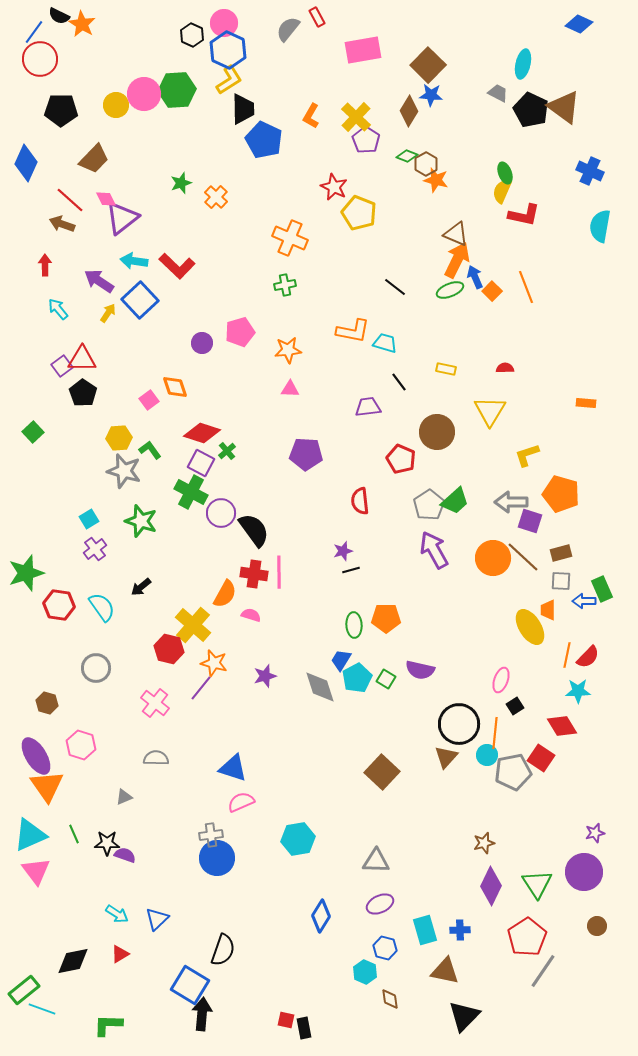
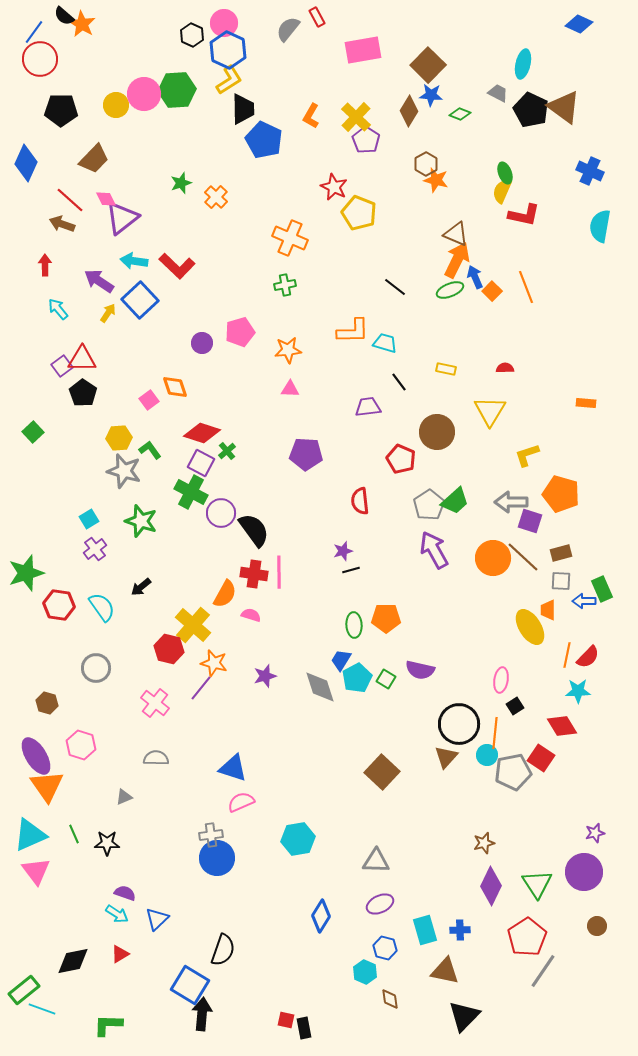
black semicircle at (59, 16): moved 5 px right; rotated 15 degrees clockwise
green diamond at (407, 156): moved 53 px right, 42 px up
orange L-shape at (353, 331): rotated 12 degrees counterclockwise
pink ellipse at (501, 680): rotated 10 degrees counterclockwise
purple semicircle at (125, 855): moved 38 px down
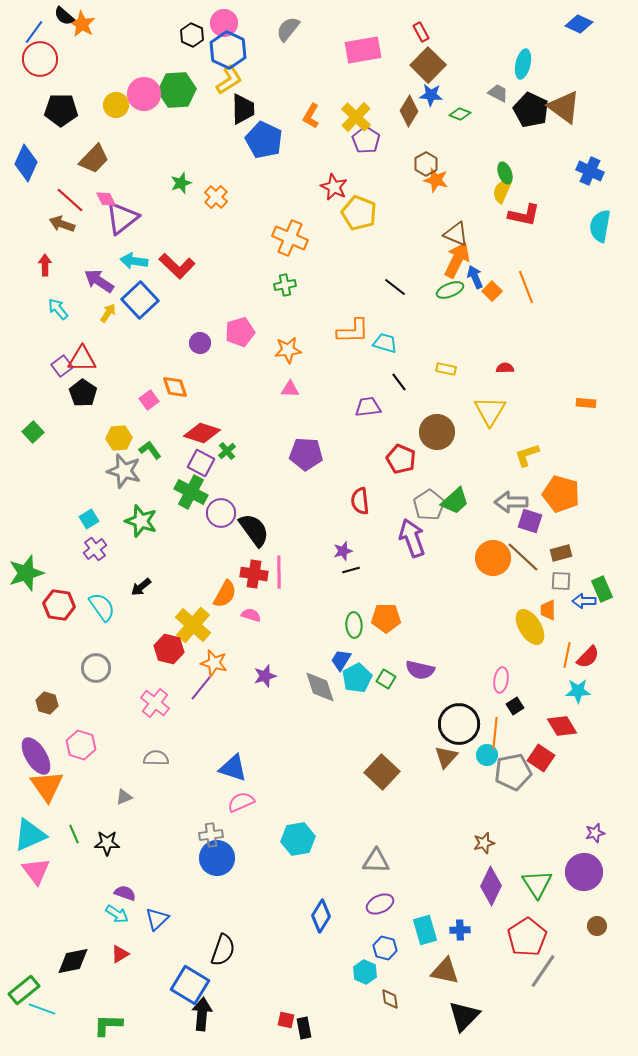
red rectangle at (317, 17): moved 104 px right, 15 px down
purple circle at (202, 343): moved 2 px left
purple arrow at (434, 550): moved 22 px left, 12 px up; rotated 9 degrees clockwise
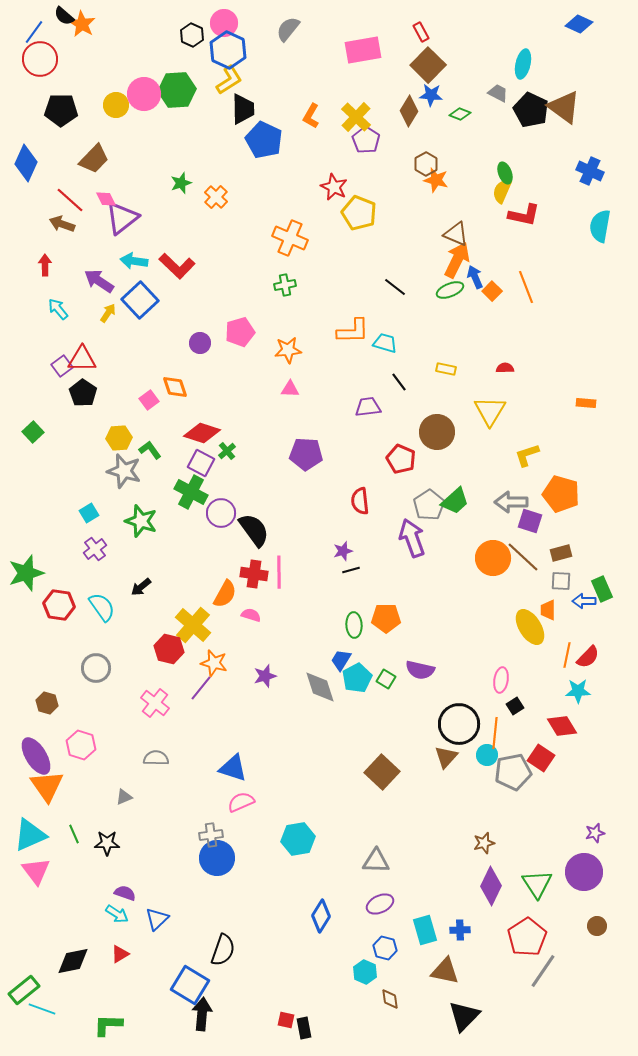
cyan square at (89, 519): moved 6 px up
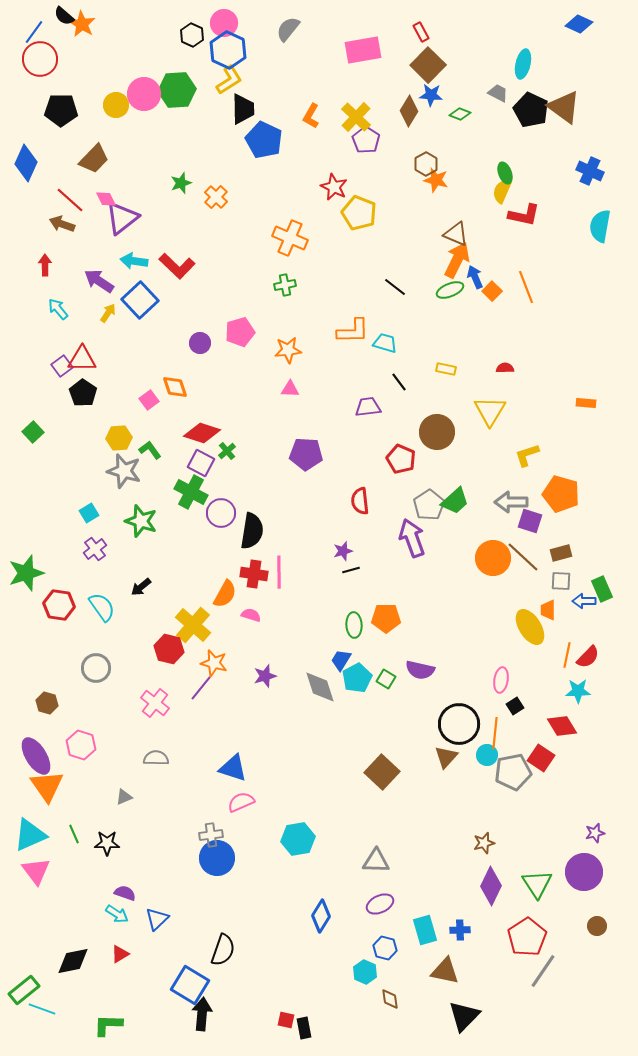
black semicircle at (254, 530): moved 2 px left, 1 px down; rotated 45 degrees clockwise
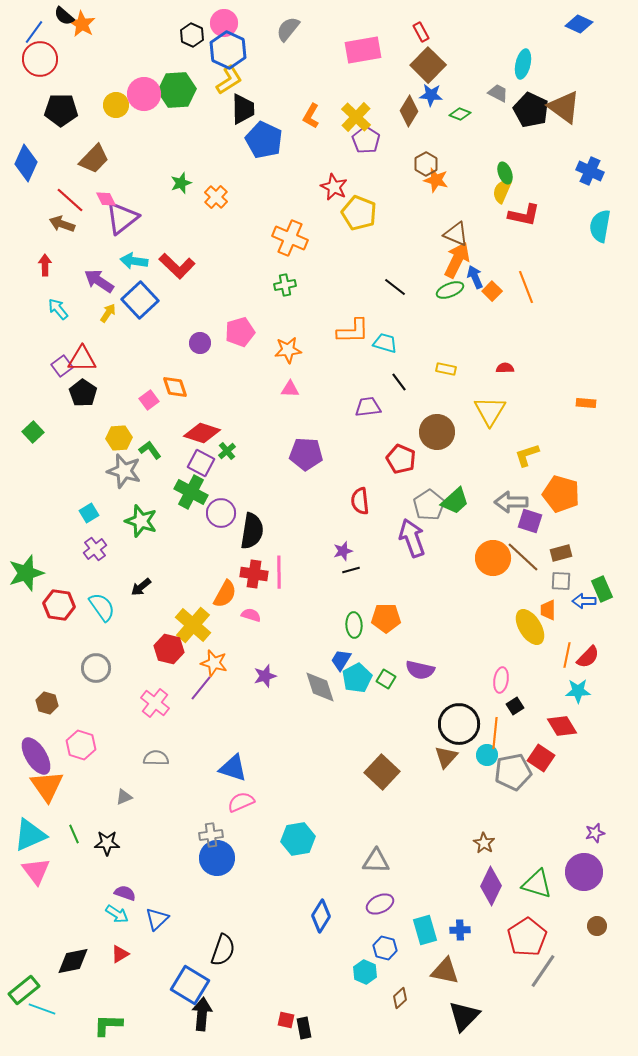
brown star at (484, 843): rotated 25 degrees counterclockwise
green triangle at (537, 884): rotated 40 degrees counterclockwise
brown diamond at (390, 999): moved 10 px right, 1 px up; rotated 55 degrees clockwise
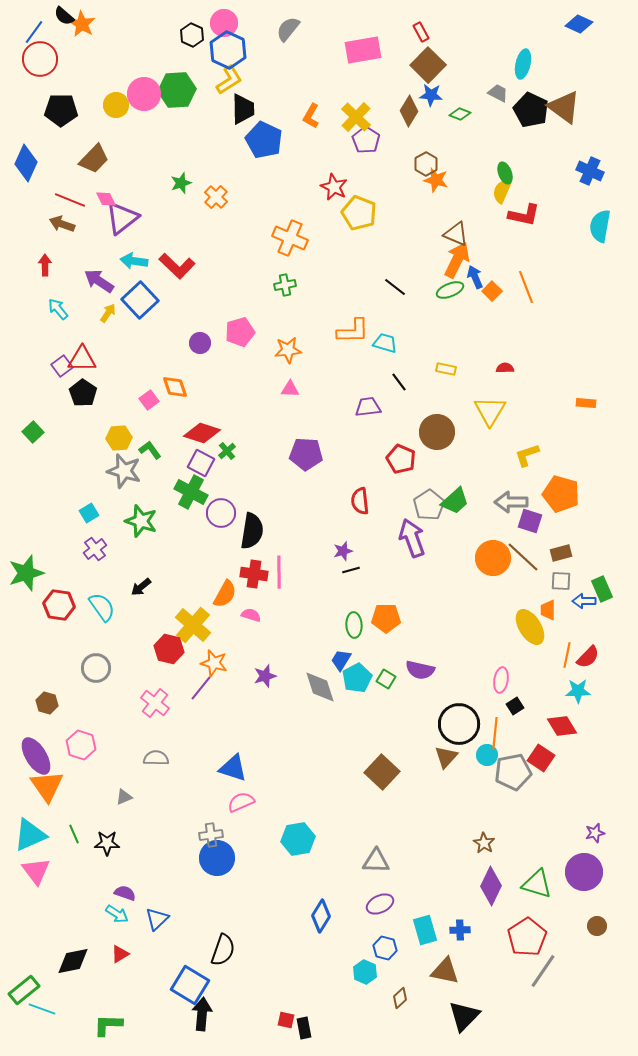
red line at (70, 200): rotated 20 degrees counterclockwise
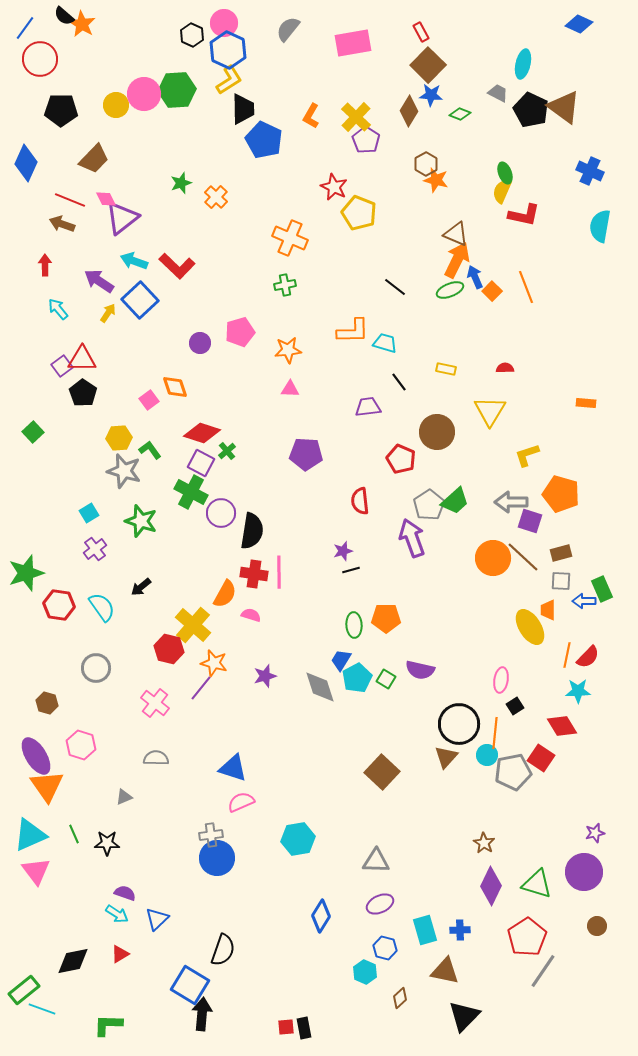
blue line at (34, 32): moved 9 px left, 4 px up
pink rectangle at (363, 50): moved 10 px left, 7 px up
cyan arrow at (134, 261): rotated 12 degrees clockwise
red square at (286, 1020): moved 7 px down; rotated 18 degrees counterclockwise
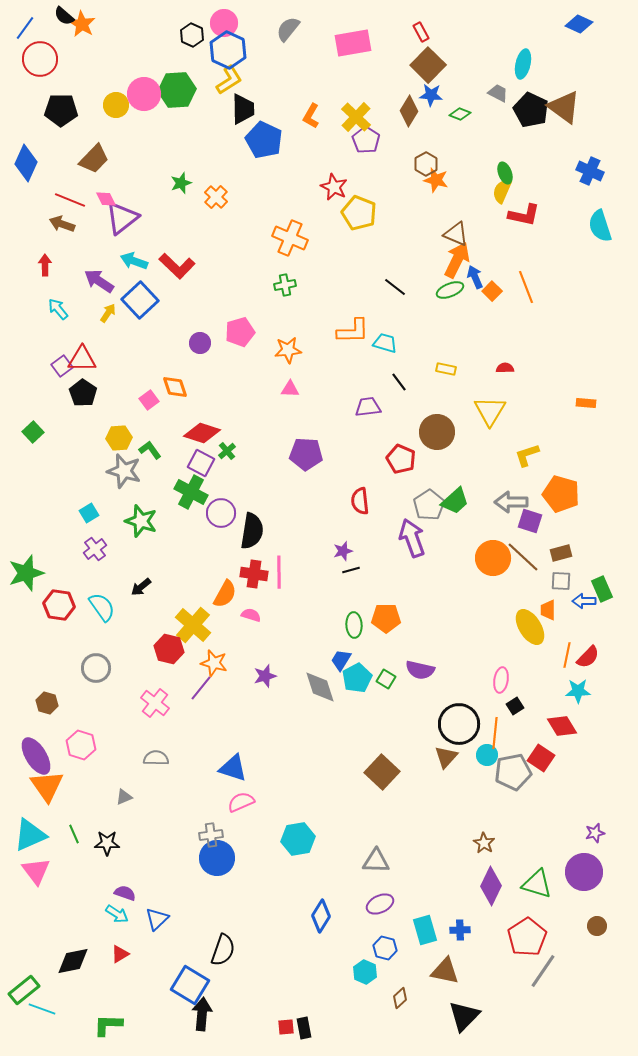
cyan semicircle at (600, 226): rotated 28 degrees counterclockwise
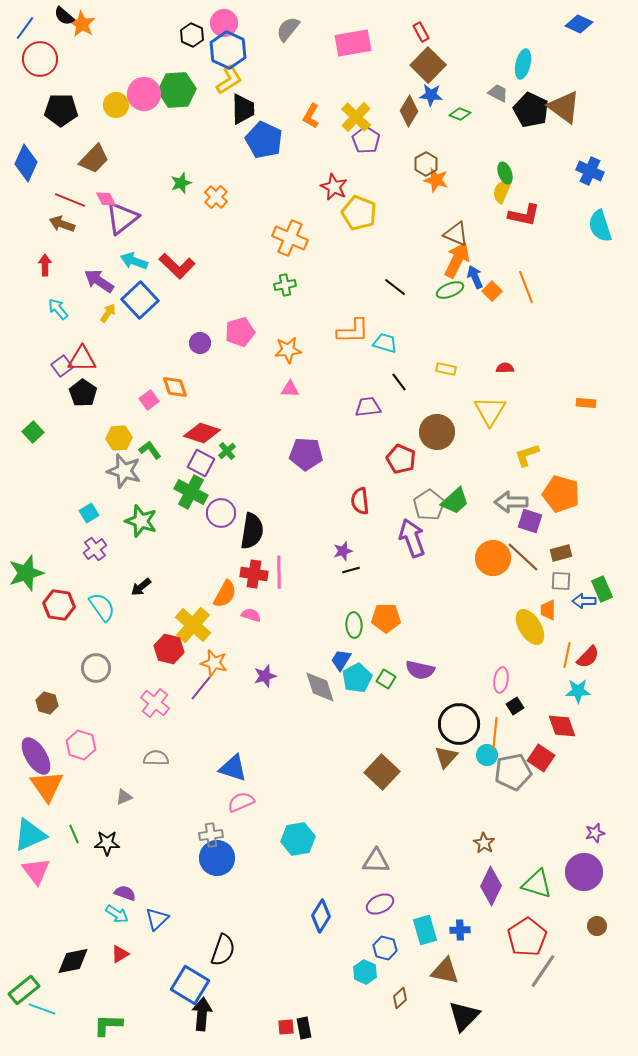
red diamond at (562, 726): rotated 12 degrees clockwise
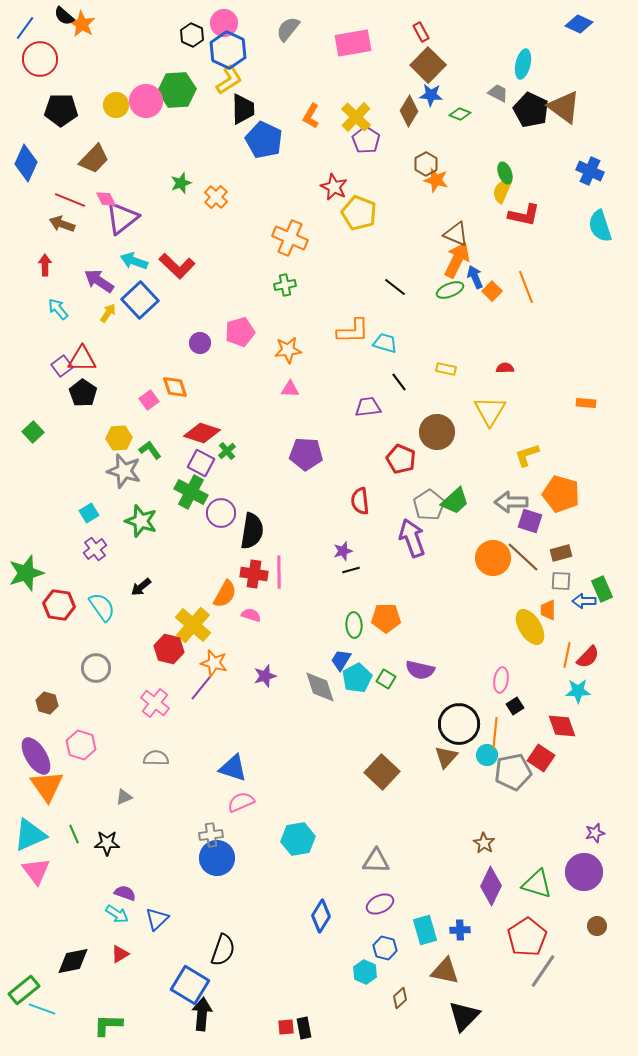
pink circle at (144, 94): moved 2 px right, 7 px down
